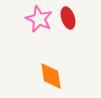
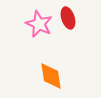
pink star: moved 5 px down
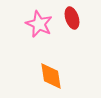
red ellipse: moved 4 px right
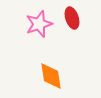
pink star: rotated 28 degrees clockwise
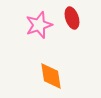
pink star: moved 1 px down
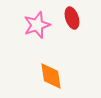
pink star: moved 2 px left
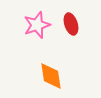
red ellipse: moved 1 px left, 6 px down
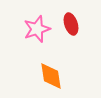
pink star: moved 4 px down
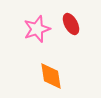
red ellipse: rotated 10 degrees counterclockwise
